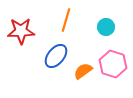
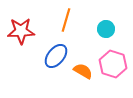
cyan circle: moved 2 px down
orange semicircle: rotated 66 degrees clockwise
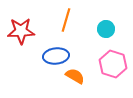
blue ellipse: rotated 45 degrees clockwise
orange semicircle: moved 8 px left, 5 px down
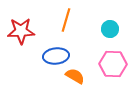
cyan circle: moved 4 px right
pink hexagon: rotated 16 degrees counterclockwise
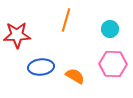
red star: moved 4 px left, 4 px down
blue ellipse: moved 15 px left, 11 px down
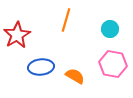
red star: rotated 28 degrees counterclockwise
pink hexagon: rotated 8 degrees clockwise
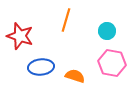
cyan circle: moved 3 px left, 2 px down
red star: moved 3 px right, 1 px down; rotated 24 degrees counterclockwise
pink hexagon: moved 1 px left, 1 px up
orange semicircle: rotated 12 degrees counterclockwise
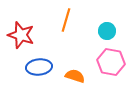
red star: moved 1 px right, 1 px up
pink hexagon: moved 1 px left, 1 px up
blue ellipse: moved 2 px left
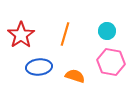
orange line: moved 1 px left, 14 px down
red star: rotated 20 degrees clockwise
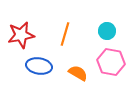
red star: rotated 24 degrees clockwise
blue ellipse: moved 1 px up; rotated 15 degrees clockwise
orange semicircle: moved 3 px right, 3 px up; rotated 12 degrees clockwise
